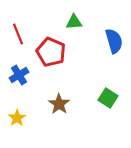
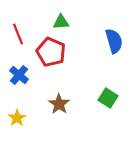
green triangle: moved 13 px left
blue cross: rotated 18 degrees counterclockwise
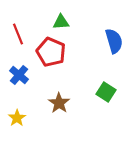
green square: moved 2 px left, 6 px up
brown star: moved 1 px up
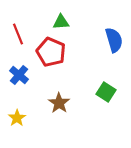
blue semicircle: moved 1 px up
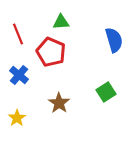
green square: rotated 24 degrees clockwise
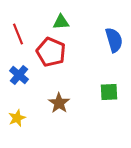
green square: moved 3 px right; rotated 30 degrees clockwise
yellow star: rotated 12 degrees clockwise
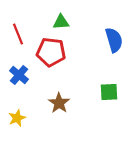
red pentagon: rotated 16 degrees counterclockwise
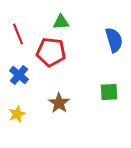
yellow star: moved 4 px up
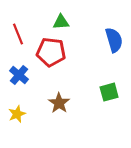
green square: rotated 12 degrees counterclockwise
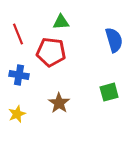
blue cross: rotated 30 degrees counterclockwise
